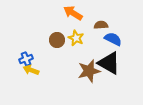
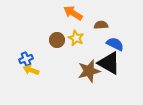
blue semicircle: moved 2 px right, 5 px down
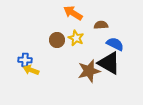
blue cross: moved 1 px left, 1 px down; rotated 24 degrees clockwise
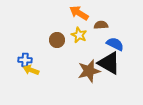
orange arrow: moved 6 px right
yellow star: moved 3 px right, 3 px up
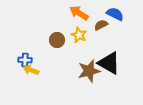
brown semicircle: rotated 24 degrees counterclockwise
blue semicircle: moved 30 px up
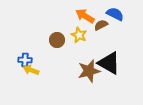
orange arrow: moved 6 px right, 3 px down
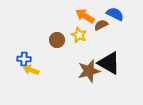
blue cross: moved 1 px left, 1 px up
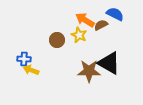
orange arrow: moved 4 px down
brown star: rotated 15 degrees clockwise
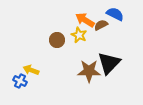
blue cross: moved 4 px left, 22 px down; rotated 24 degrees clockwise
black triangle: rotated 45 degrees clockwise
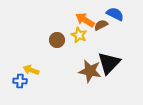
brown star: moved 1 px right; rotated 10 degrees clockwise
blue cross: rotated 24 degrees counterclockwise
